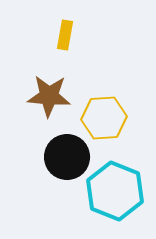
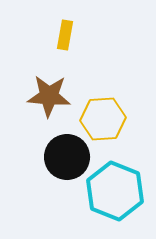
yellow hexagon: moved 1 px left, 1 px down
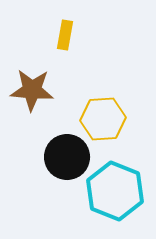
brown star: moved 17 px left, 6 px up
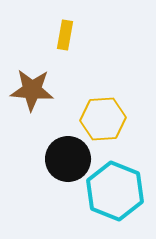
black circle: moved 1 px right, 2 px down
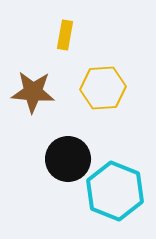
brown star: moved 1 px right, 2 px down
yellow hexagon: moved 31 px up
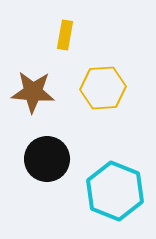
black circle: moved 21 px left
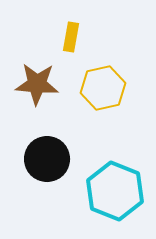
yellow rectangle: moved 6 px right, 2 px down
yellow hexagon: rotated 9 degrees counterclockwise
brown star: moved 4 px right, 8 px up
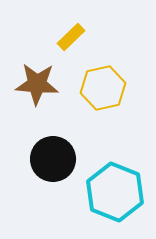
yellow rectangle: rotated 36 degrees clockwise
black circle: moved 6 px right
cyan hexagon: moved 1 px down
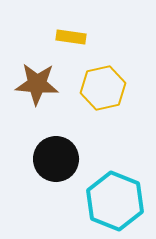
yellow rectangle: rotated 52 degrees clockwise
black circle: moved 3 px right
cyan hexagon: moved 9 px down
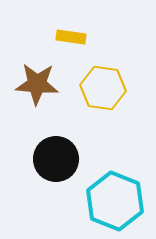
yellow hexagon: rotated 21 degrees clockwise
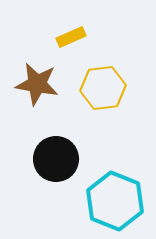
yellow rectangle: rotated 32 degrees counterclockwise
brown star: rotated 6 degrees clockwise
yellow hexagon: rotated 15 degrees counterclockwise
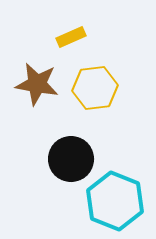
yellow hexagon: moved 8 px left
black circle: moved 15 px right
